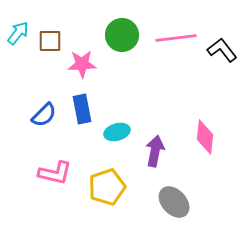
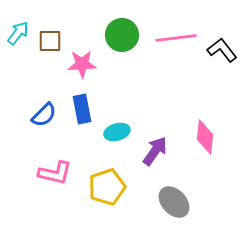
purple arrow: rotated 24 degrees clockwise
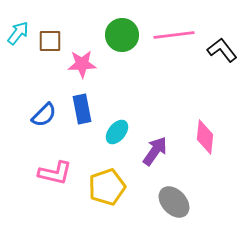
pink line: moved 2 px left, 3 px up
cyan ellipse: rotated 35 degrees counterclockwise
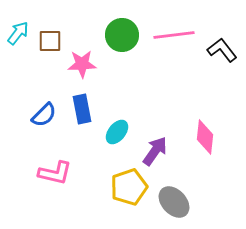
yellow pentagon: moved 22 px right
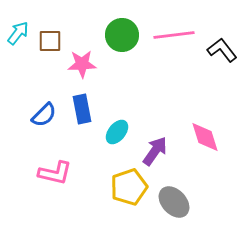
pink diamond: rotated 24 degrees counterclockwise
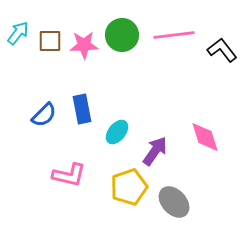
pink star: moved 2 px right, 19 px up
pink L-shape: moved 14 px right, 2 px down
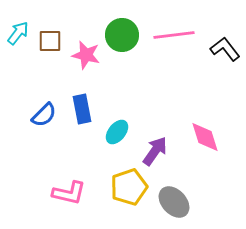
pink star: moved 2 px right, 10 px down; rotated 16 degrees clockwise
black L-shape: moved 3 px right, 1 px up
pink L-shape: moved 18 px down
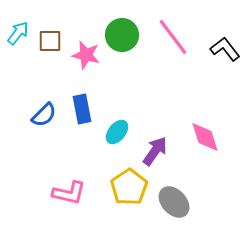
pink line: moved 1 px left, 2 px down; rotated 60 degrees clockwise
yellow pentagon: rotated 15 degrees counterclockwise
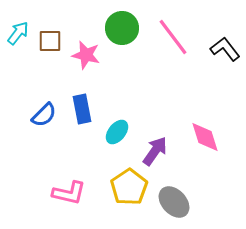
green circle: moved 7 px up
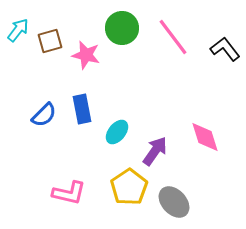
cyan arrow: moved 3 px up
brown square: rotated 15 degrees counterclockwise
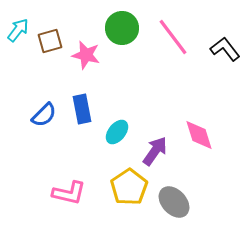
pink diamond: moved 6 px left, 2 px up
